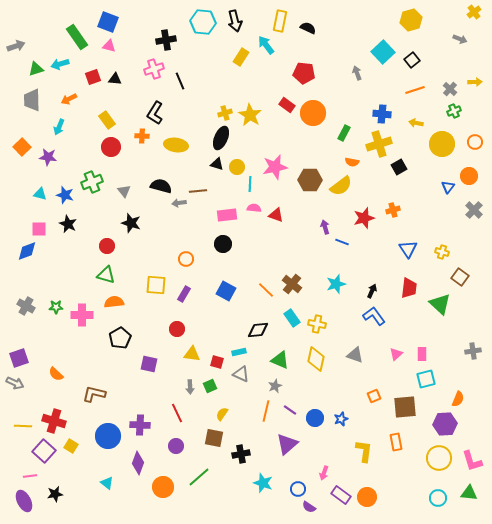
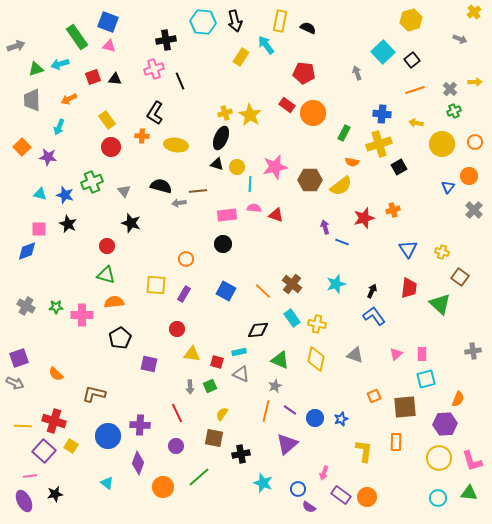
orange line at (266, 290): moved 3 px left, 1 px down
orange rectangle at (396, 442): rotated 12 degrees clockwise
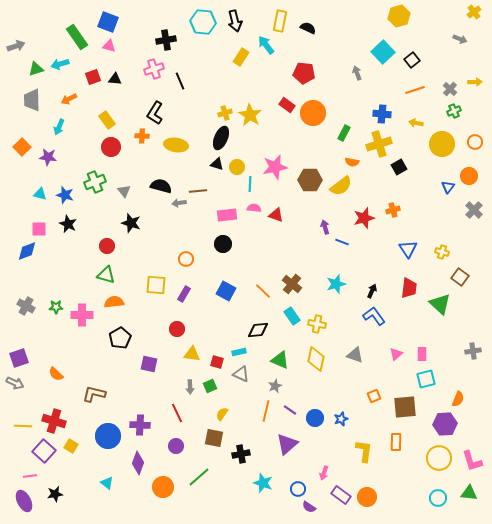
yellow hexagon at (411, 20): moved 12 px left, 4 px up
green cross at (92, 182): moved 3 px right
cyan rectangle at (292, 318): moved 2 px up
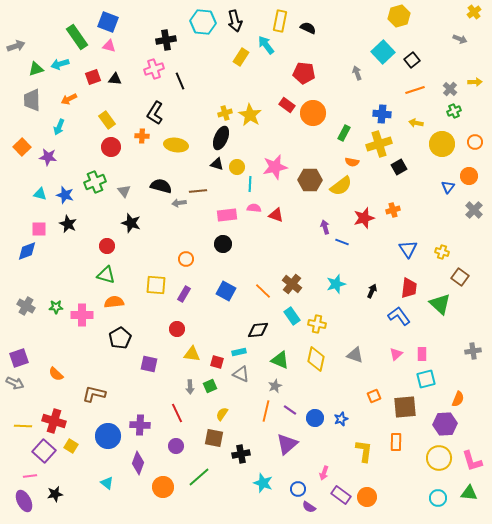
blue L-shape at (374, 316): moved 25 px right
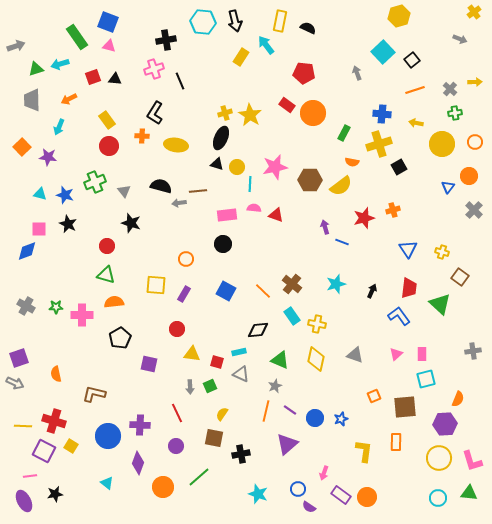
green cross at (454, 111): moved 1 px right, 2 px down; rotated 16 degrees clockwise
red circle at (111, 147): moved 2 px left, 1 px up
orange semicircle at (56, 374): rotated 35 degrees clockwise
purple square at (44, 451): rotated 15 degrees counterclockwise
cyan star at (263, 483): moved 5 px left, 11 px down
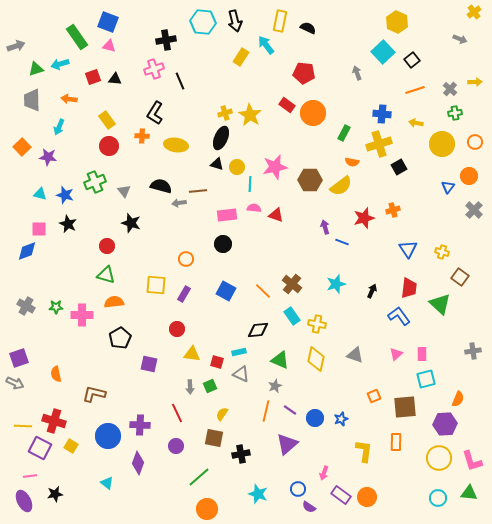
yellow hexagon at (399, 16): moved 2 px left, 6 px down; rotated 20 degrees counterclockwise
orange arrow at (69, 99): rotated 35 degrees clockwise
purple square at (44, 451): moved 4 px left, 3 px up
orange circle at (163, 487): moved 44 px right, 22 px down
